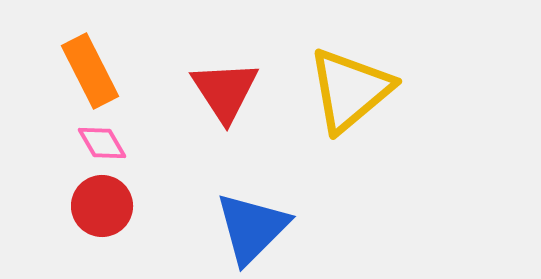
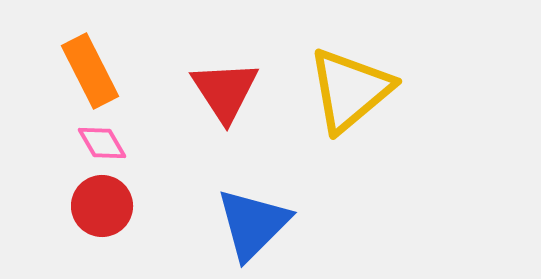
blue triangle: moved 1 px right, 4 px up
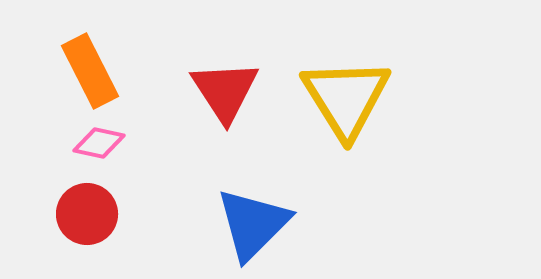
yellow triangle: moved 4 px left, 8 px down; rotated 22 degrees counterclockwise
pink diamond: moved 3 px left; rotated 48 degrees counterclockwise
red circle: moved 15 px left, 8 px down
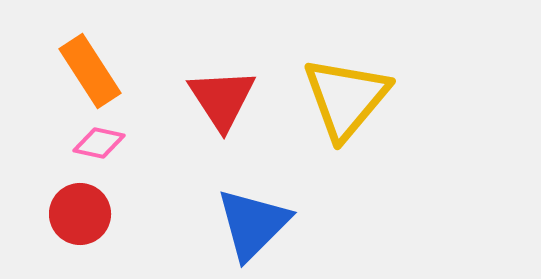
orange rectangle: rotated 6 degrees counterclockwise
red triangle: moved 3 px left, 8 px down
yellow triangle: rotated 12 degrees clockwise
red circle: moved 7 px left
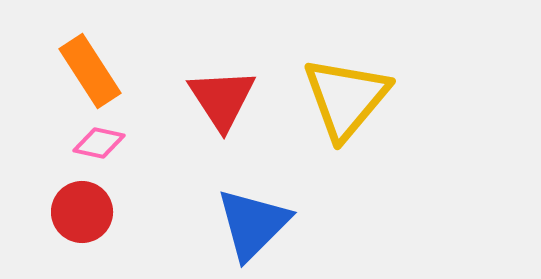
red circle: moved 2 px right, 2 px up
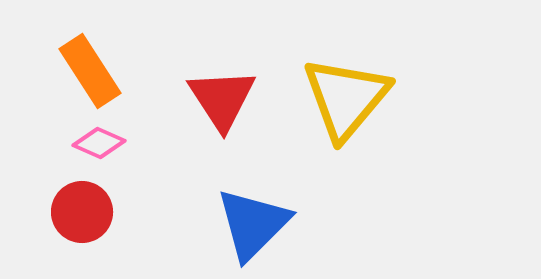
pink diamond: rotated 12 degrees clockwise
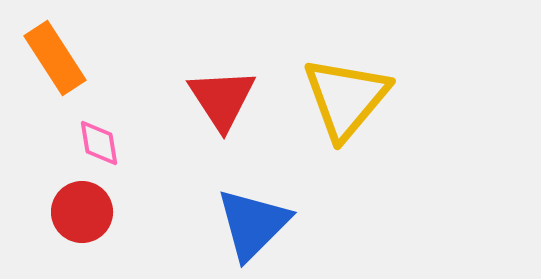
orange rectangle: moved 35 px left, 13 px up
pink diamond: rotated 57 degrees clockwise
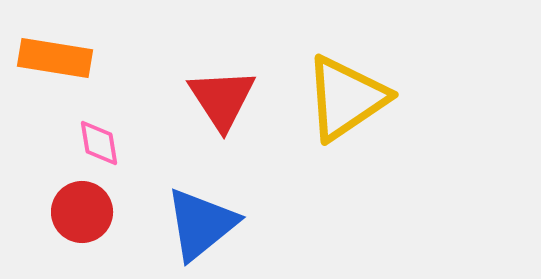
orange rectangle: rotated 48 degrees counterclockwise
yellow triangle: rotated 16 degrees clockwise
blue triangle: moved 52 px left; rotated 6 degrees clockwise
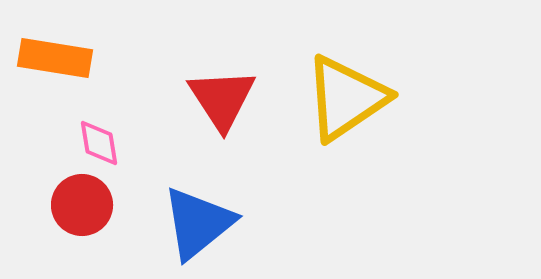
red circle: moved 7 px up
blue triangle: moved 3 px left, 1 px up
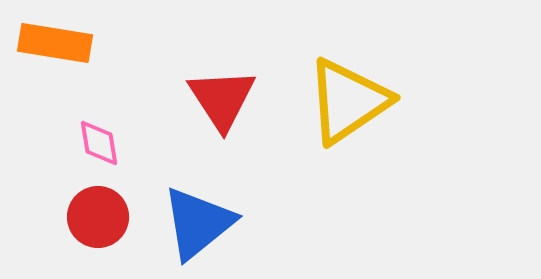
orange rectangle: moved 15 px up
yellow triangle: moved 2 px right, 3 px down
red circle: moved 16 px right, 12 px down
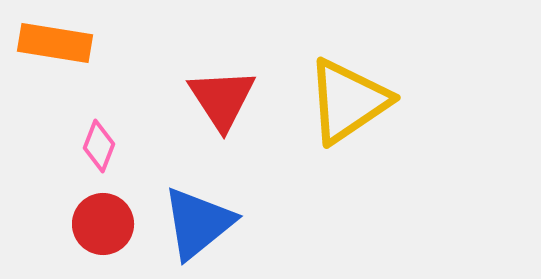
pink diamond: moved 3 px down; rotated 30 degrees clockwise
red circle: moved 5 px right, 7 px down
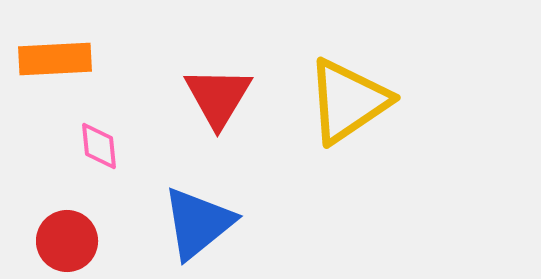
orange rectangle: moved 16 px down; rotated 12 degrees counterclockwise
red triangle: moved 4 px left, 2 px up; rotated 4 degrees clockwise
pink diamond: rotated 27 degrees counterclockwise
red circle: moved 36 px left, 17 px down
